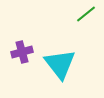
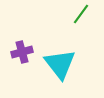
green line: moved 5 px left; rotated 15 degrees counterclockwise
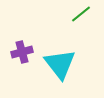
green line: rotated 15 degrees clockwise
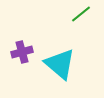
cyan triangle: rotated 12 degrees counterclockwise
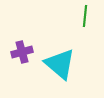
green line: moved 4 px right, 2 px down; rotated 45 degrees counterclockwise
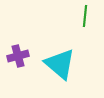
purple cross: moved 4 px left, 4 px down
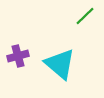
green line: rotated 40 degrees clockwise
